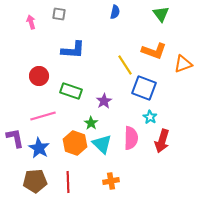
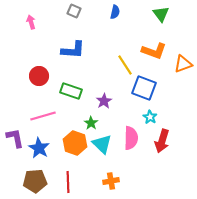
gray square: moved 15 px right, 3 px up; rotated 16 degrees clockwise
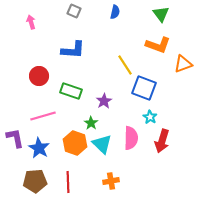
orange L-shape: moved 4 px right, 6 px up
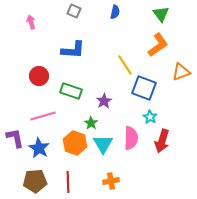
orange L-shape: rotated 55 degrees counterclockwise
orange triangle: moved 2 px left, 8 px down
cyan triangle: moved 1 px right; rotated 15 degrees clockwise
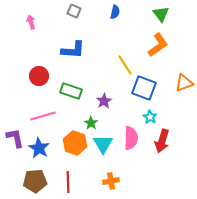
orange triangle: moved 3 px right, 11 px down
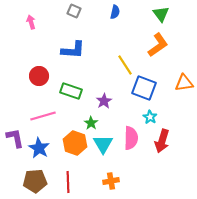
orange triangle: rotated 12 degrees clockwise
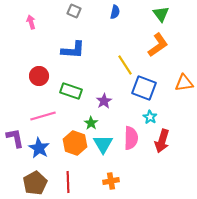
brown pentagon: moved 2 px down; rotated 25 degrees counterclockwise
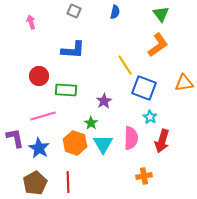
green rectangle: moved 5 px left, 1 px up; rotated 15 degrees counterclockwise
orange cross: moved 33 px right, 5 px up
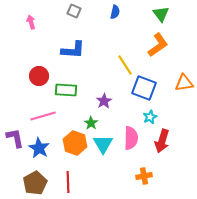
cyan star: rotated 16 degrees clockwise
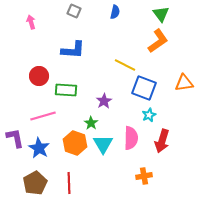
orange L-shape: moved 4 px up
yellow line: rotated 30 degrees counterclockwise
cyan star: moved 1 px left, 2 px up
red line: moved 1 px right, 1 px down
